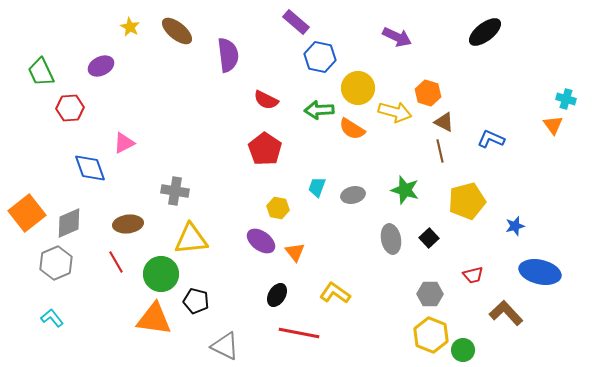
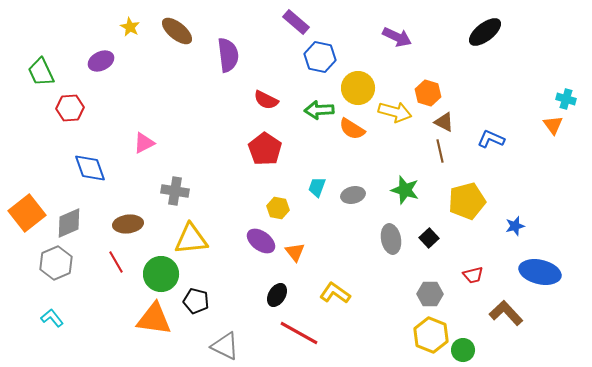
purple ellipse at (101, 66): moved 5 px up
pink triangle at (124, 143): moved 20 px right
red line at (299, 333): rotated 18 degrees clockwise
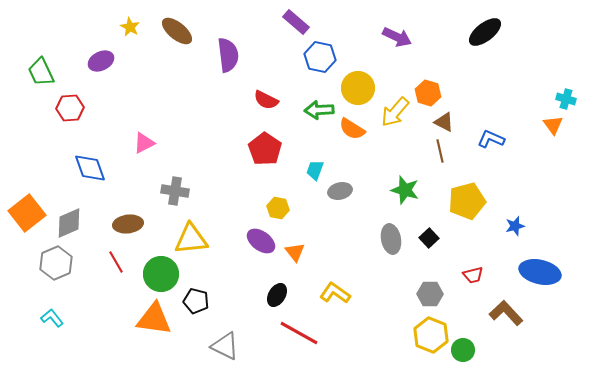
yellow arrow at (395, 112): rotated 116 degrees clockwise
cyan trapezoid at (317, 187): moved 2 px left, 17 px up
gray ellipse at (353, 195): moved 13 px left, 4 px up
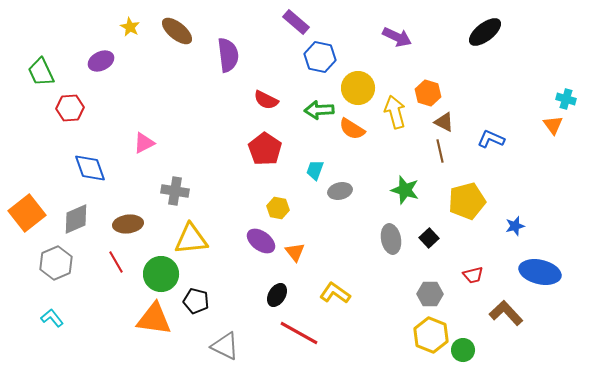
yellow arrow at (395, 112): rotated 124 degrees clockwise
gray diamond at (69, 223): moved 7 px right, 4 px up
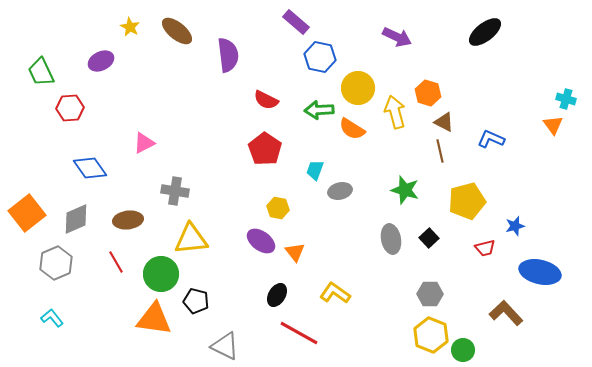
blue diamond at (90, 168): rotated 16 degrees counterclockwise
brown ellipse at (128, 224): moved 4 px up
red trapezoid at (473, 275): moved 12 px right, 27 px up
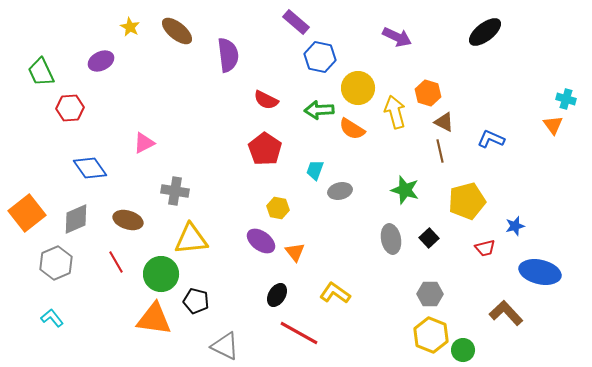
brown ellipse at (128, 220): rotated 24 degrees clockwise
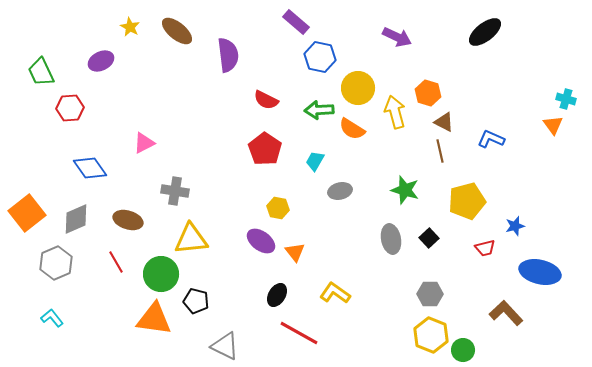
cyan trapezoid at (315, 170): moved 9 px up; rotated 10 degrees clockwise
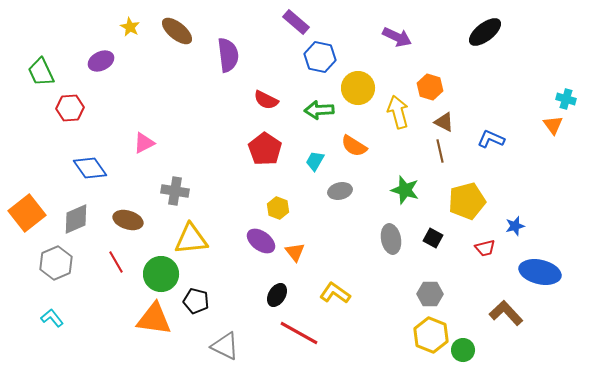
orange hexagon at (428, 93): moved 2 px right, 6 px up
yellow arrow at (395, 112): moved 3 px right
orange semicircle at (352, 129): moved 2 px right, 17 px down
yellow hexagon at (278, 208): rotated 10 degrees clockwise
black square at (429, 238): moved 4 px right; rotated 18 degrees counterclockwise
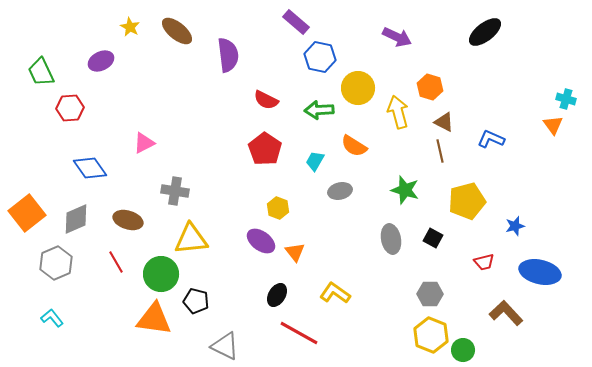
red trapezoid at (485, 248): moved 1 px left, 14 px down
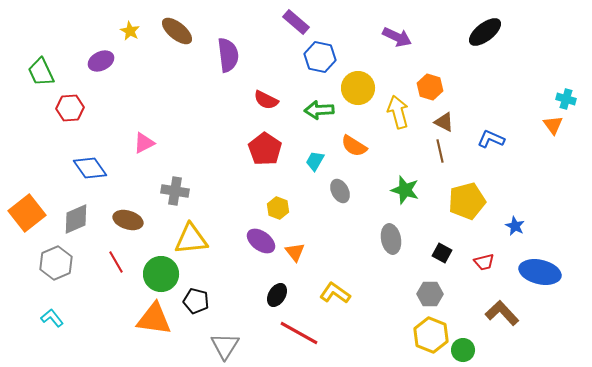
yellow star at (130, 27): moved 4 px down
gray ellipse at (340, 191): rotated 75 degrees clockwise
blue star at (515, 226): rotated 30 degrees counterclockwise
black square at (433, 238): moved 9 px right, 15 px down
brown L-shape at (506, 313): moved 4 px left
gray triangle at (225, 346): rotated 36 degrees clockwise
